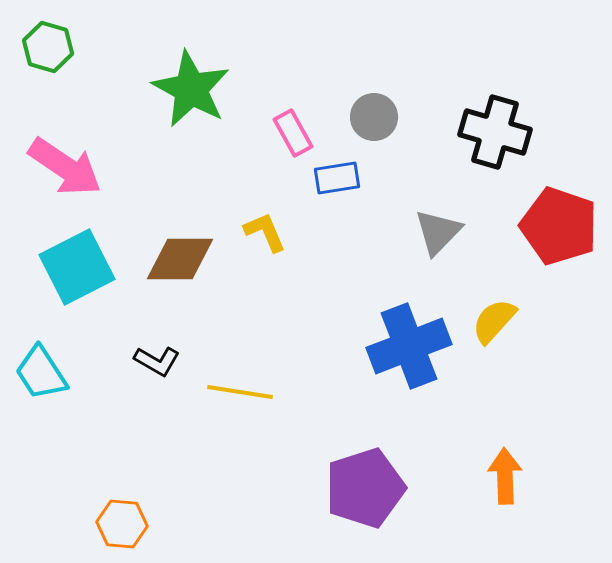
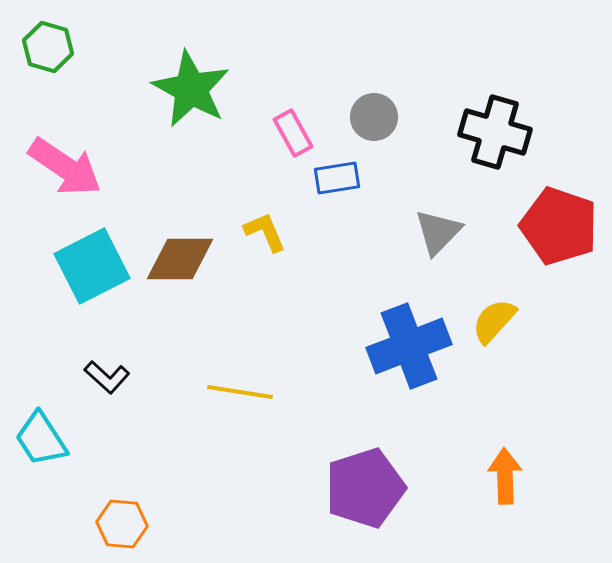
cyan square: moved 15 px right, 1 px up
black L-shape: moved 50 px left, 16 px down; rotated 12 degrees clockwise
cyan trapezoid: moved 66 px down
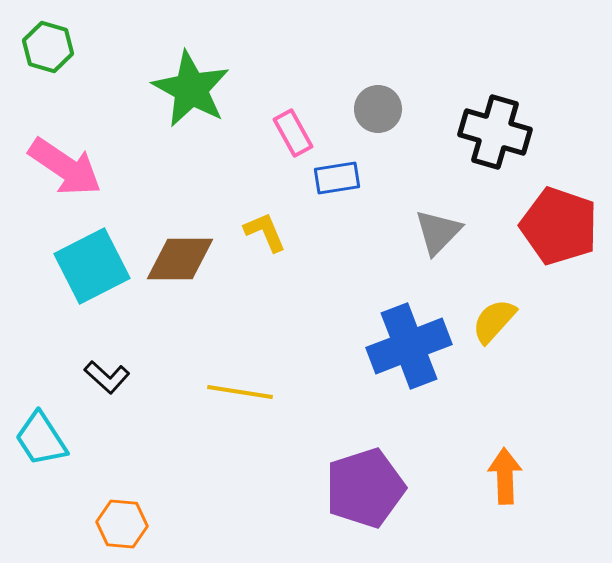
gray circle: moved 4 px right, 8 px up
